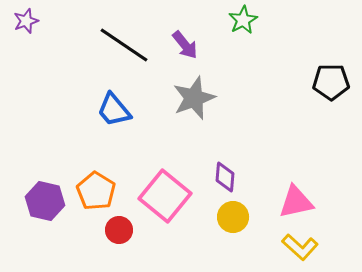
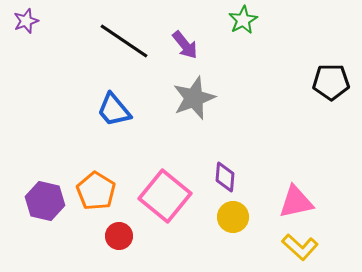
black line: moved 4 px up
red circle: moved 6 px down
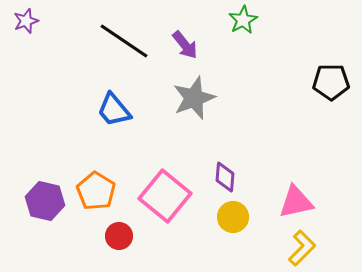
yellow L-shape: moved 2 px right, 1 px down; rotated 87 degrees counterclockwise
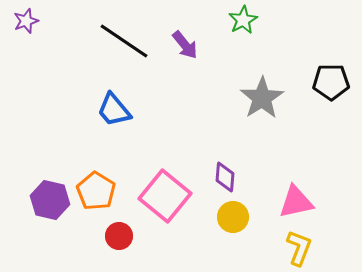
gray star: moved 68 px right; rotated 12 degrees counterclockwise
purple hexagon: moved 5 px right, 1 px up
yellow L-shape: moved 3 px left; rotated 24 degrees counterclockwise
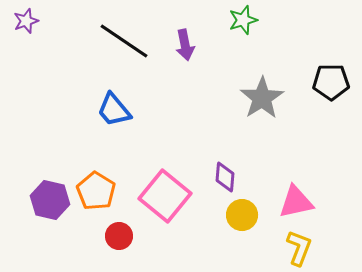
green star: rotated 12 degrees clockwise
purple arrow: rotated 28 degrees clockwise
yellow circle: moved 9 px right, 2 px up
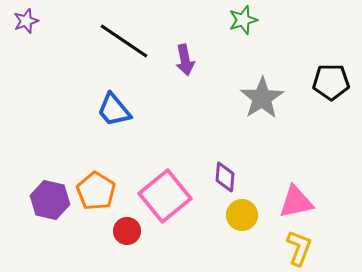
purple arrow: moved 15 px down
pink square: rotated 12 degrees clockwise
red circle: moved 8 px right, 5 px up
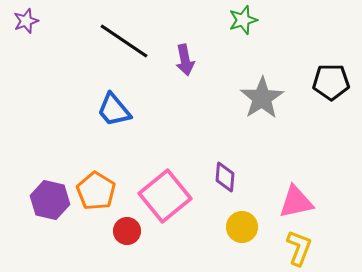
yellow circle: moved 12 px down
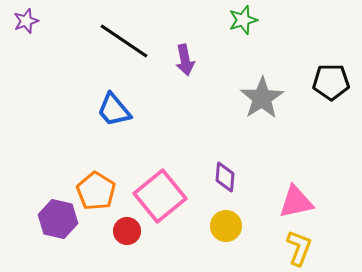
pink square: moved 5 px left
purple hexagon: moved 8 px right, 19 px down
yellow circle: moved 16 px left, 1 px up
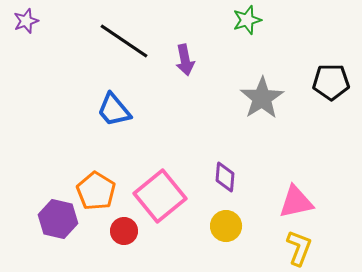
green star: moved 4 px right
red circle: moved 3 px left
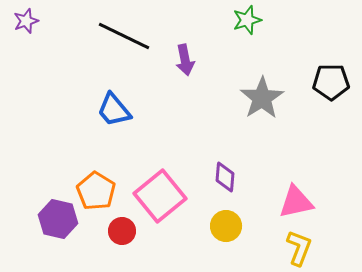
black line: moved 5 px up; rotated 8 degrees counterclockwise
red circle: moved 2 px left
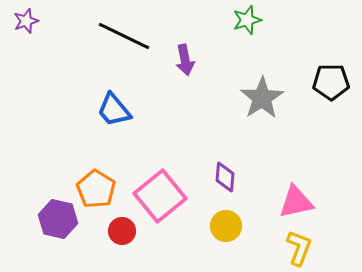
orange pentagon: moved 2 px up
